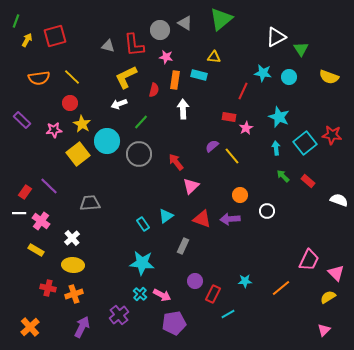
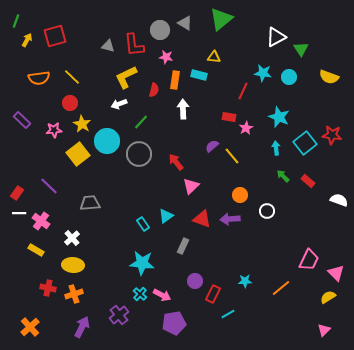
red rectangle at (25, 192): moved 8 px left, 1 px down
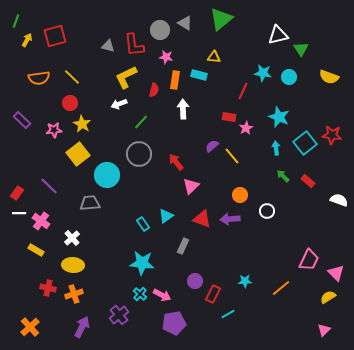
white triangle at (276, 37): moved 2 px right, 2 px up; rotated 15 degrees clockwise
cyan circle at (107, 141): moved 34 px down
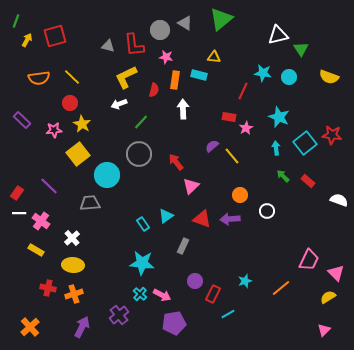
cyan star at (245, 281): rotated 16 degrees counterclockwise
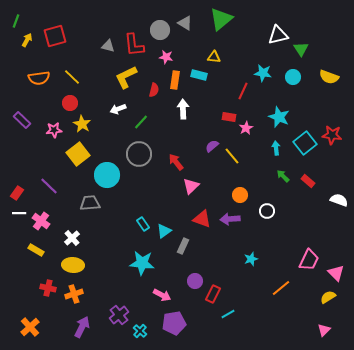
cyan circle at (289, 77): moved 4 px right
white arrow at (119, 104): moved 1 px left, 5 px down
cyan triangle at (166, 216): moved 2 px left, 15 px down
cyan star at (245, 281): moved 6 px right, 22 px up
cyan cross at (140, 294): moved 37 px down
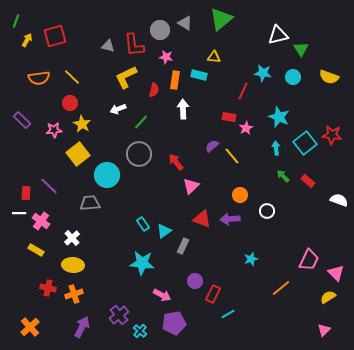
red rectangle at (17, 193): moved 9 px right; rotated 32 degrees counterclockwise
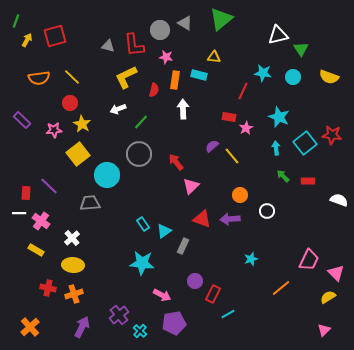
red rectangle at (308, 181): rotated 40 degrees counterclockwise
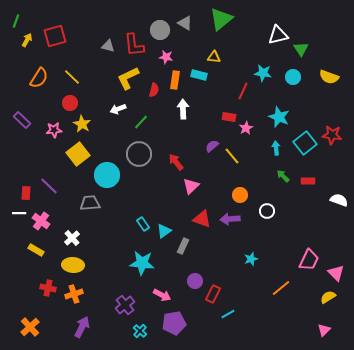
yellow L-shape at (126, 77): moved 2 px right, 1 px down
orange semicircle at (39, 78): rotated 50 degrees counterclockwise
purple cross at (119, 315): moved 6 px right, 10 px up
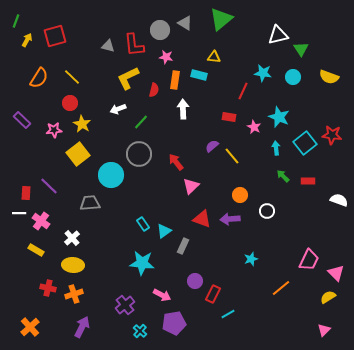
pink star at (246, 128): moved 8 px right, 1 px up; rotated 16 degrees counterclockwise
cyan circle at (107, 175): moved 4 px right
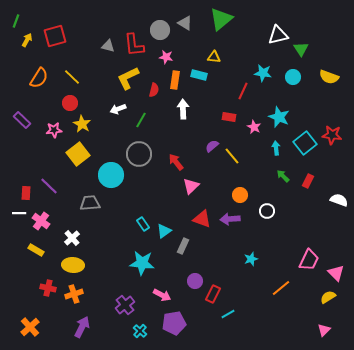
green line at (141, 122): moved 2 px up; rotated 14 degrees counterclockwise
red rectangle at (308, 181): rotated 64 degrees counterclockwise
